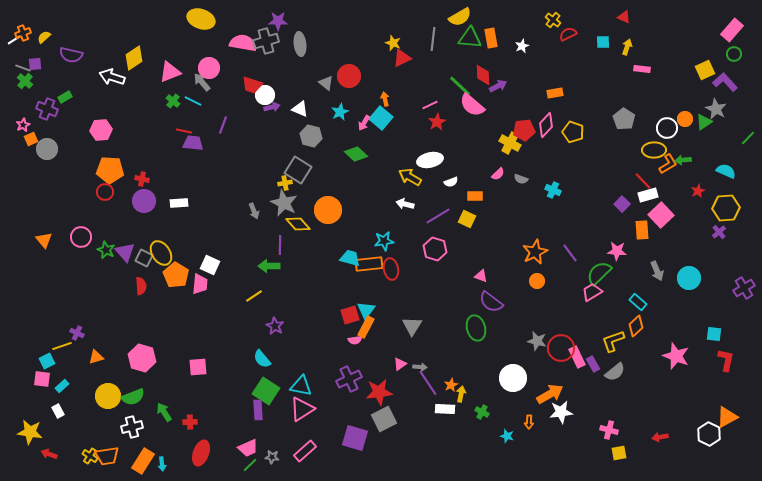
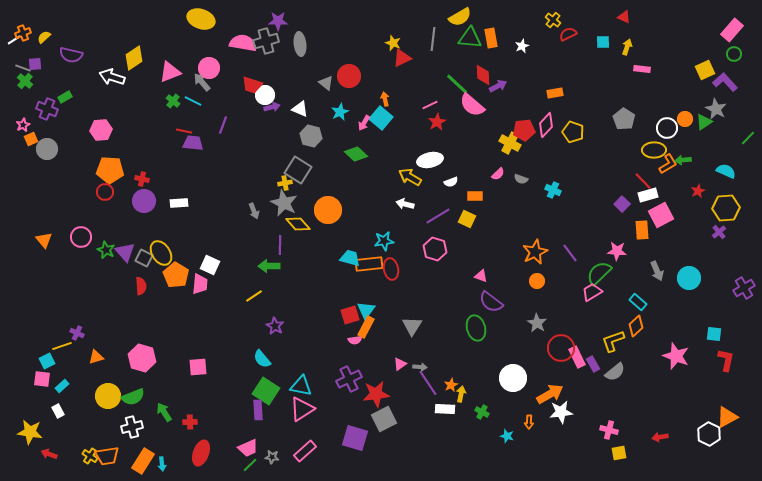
green line at (460, 86): moved 3 px left, 2 px up
pink square at (661, 215): rotated 15 degrees clockwise
gray star at (537, 341): moved 18 px up; rotated 18 degrees clockwise
red star at (379, 392): moved 3 px left, 2 px down
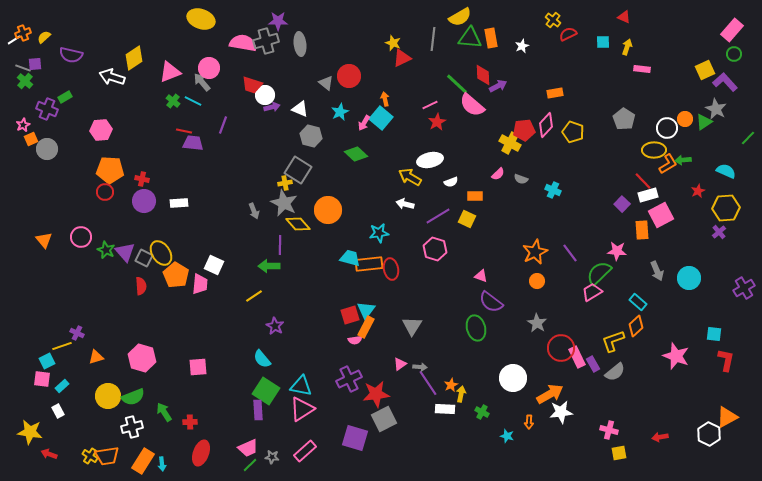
cyan star at (384, 241): moved 5 px left, 8 px up
white square at (210, 265): moved 4 px right
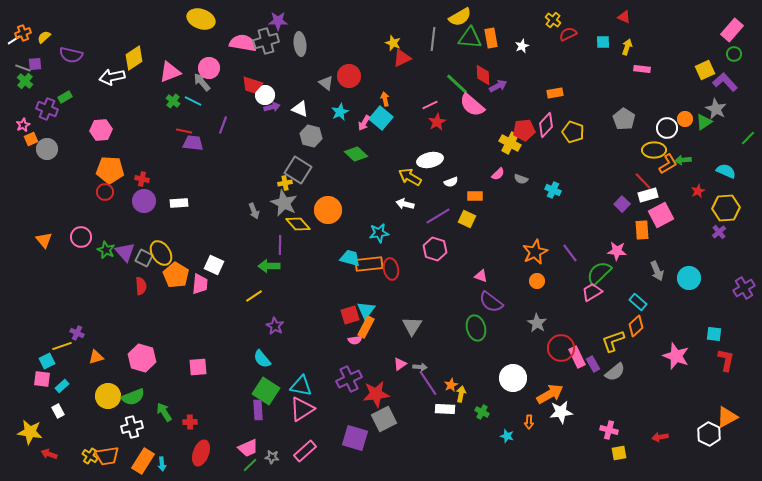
white arrow at (112, 77): rotated 30 degrees counterclockwise
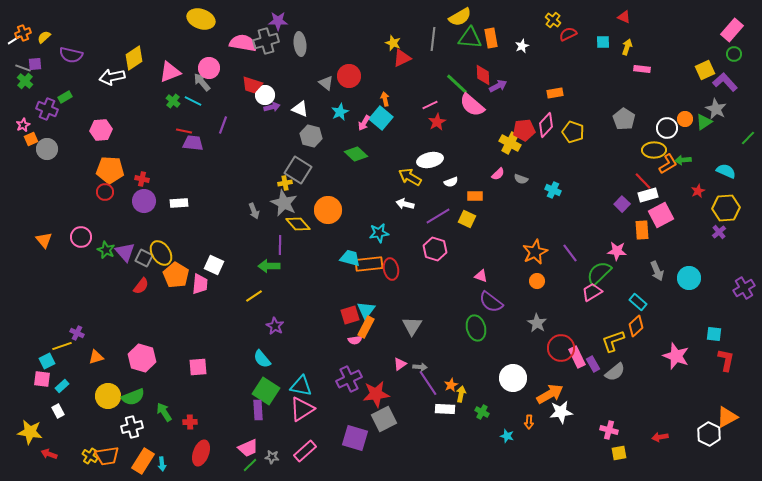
red semicircle at (141, 286): rotated 42 degrees clockwise
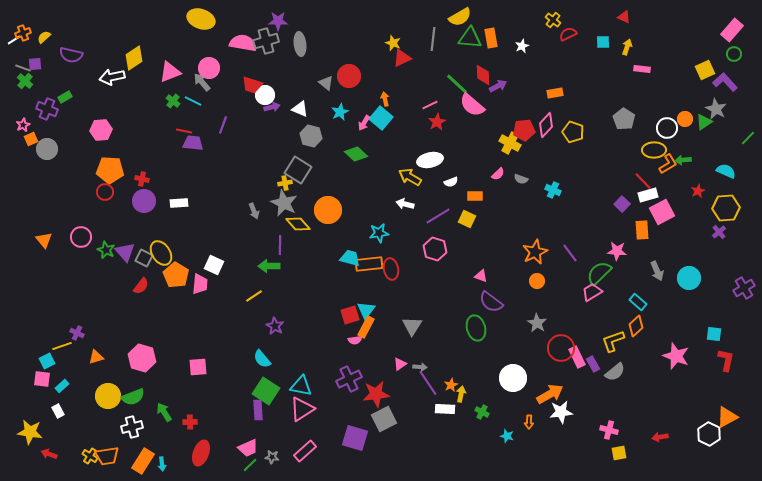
pink square at (661, 215): moved 1 px right, 3 px up
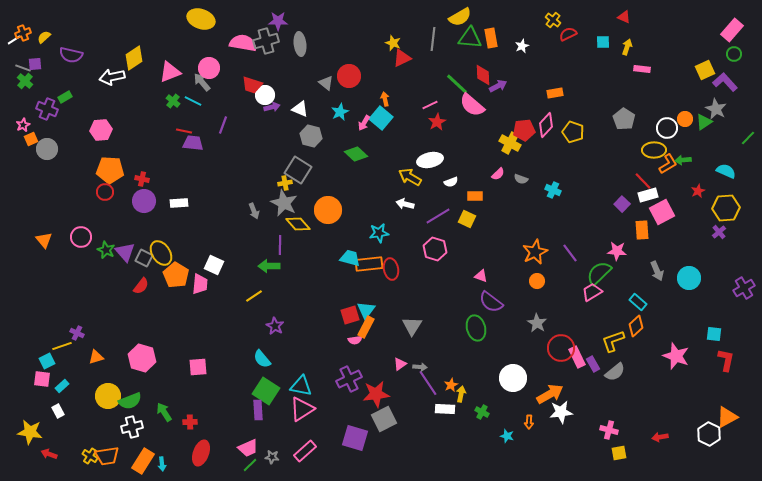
green semicircle at (133, 397): moved 3 px left, 4 px down
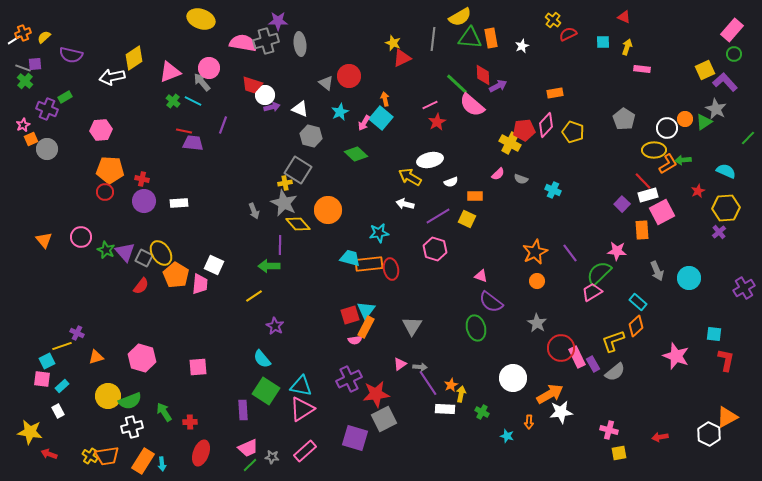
purple rectangle at (258, 410): moved 15 px left
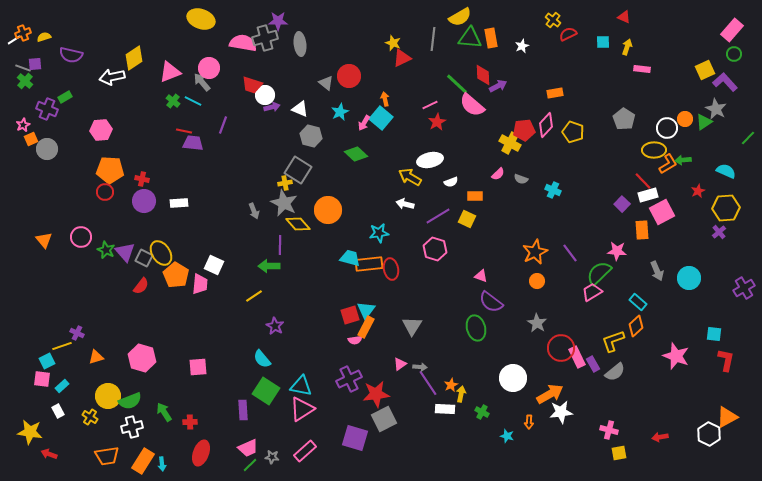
yellow semicircle at (44, 37): rotated 24 degrees clockwise
gray cross at (266, 41): moved 1 px left, 3 px up
yellow cross at (90, 456): moved 39 px up
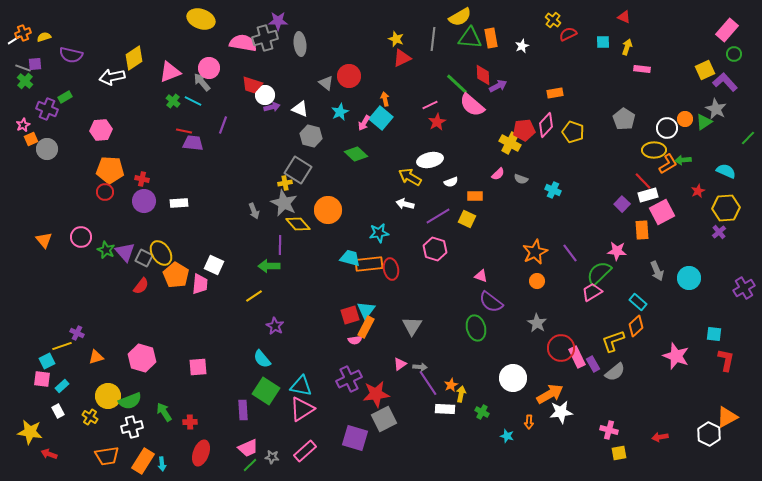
pink rectangle at (732, 30): moved 5 px left
yellow star at (393, 43): moved 3 px right, 4 px up
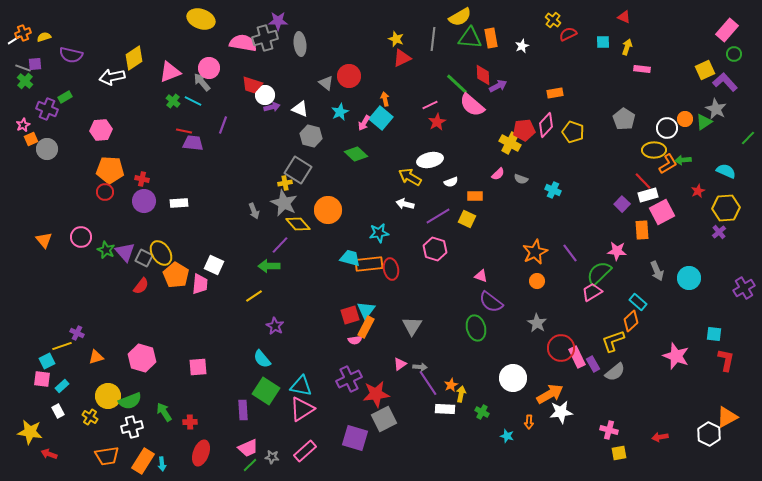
purple line at (280, 245): rotated 42 degrees clockwise
orange diamond at (636, 326): moved 5 px left, 5 px up
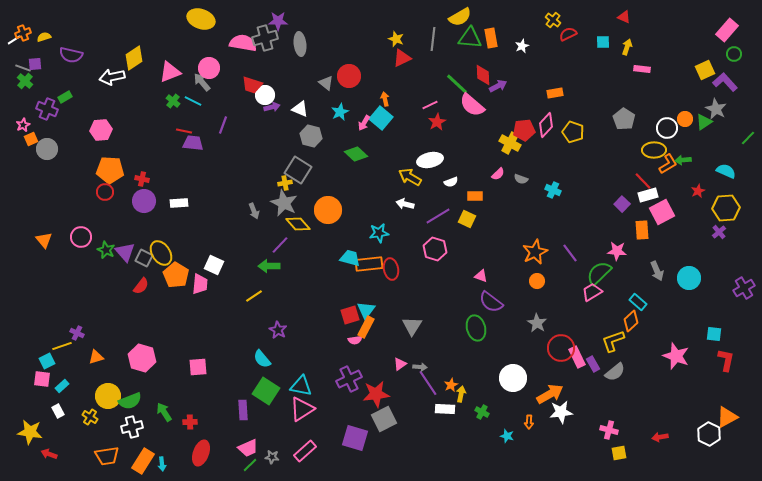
purple star at (275, 326): moved 3 px right, 4 px down
